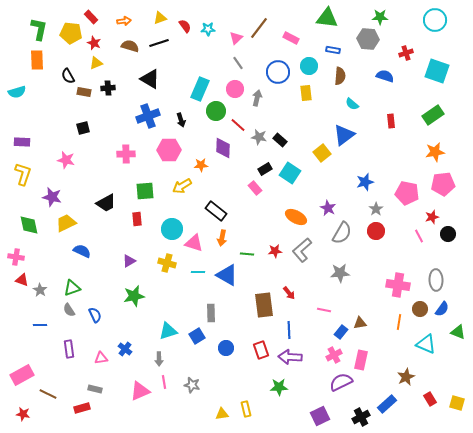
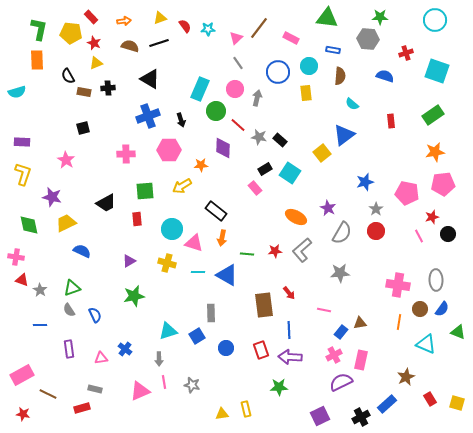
pink star at (66, 160): rotated 18 degrees clockwise
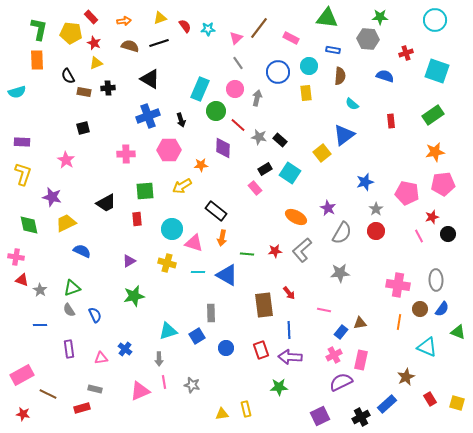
cyan triangle at (426, 344): moved 1 px right, 3 px down
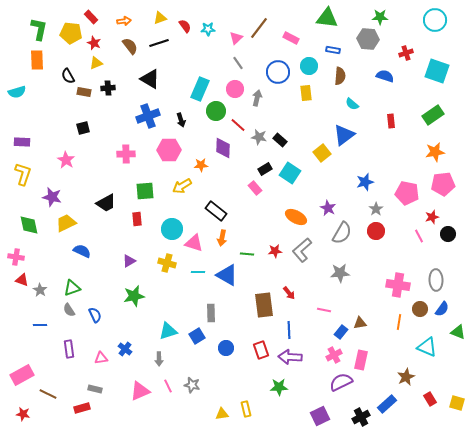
brown semicircle at (130, 46): rotated 36 degrees clockwise
pink line at (164, 382): moved 4 px right, 4 px down; rotated 16 degrees counterclockwise
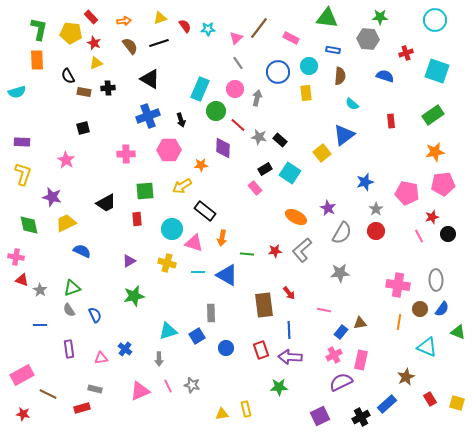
black rectangle at (216, 211): moved 11 px left
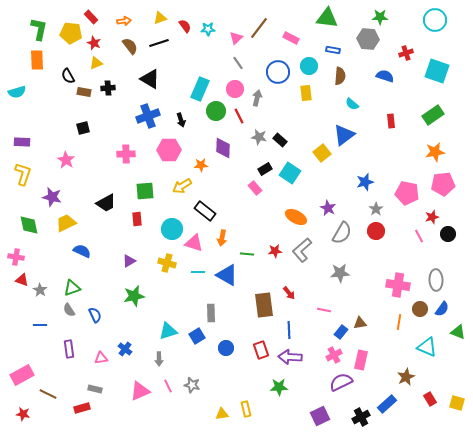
red line at (238, 125): moved 1 px right, 9 px up; rotated 21 degrees clockwise
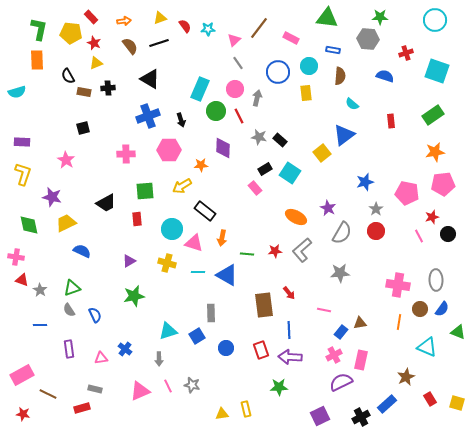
pink triangle at (236, 38): moved 2 px left, 2 px down
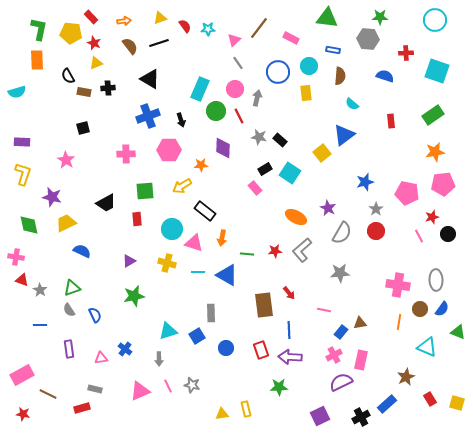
red cross at (406, 53): rotated 16 degrees clockwise
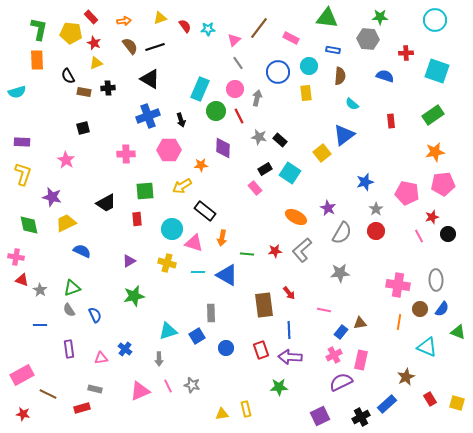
black line at (159, 43): moved 4 px left, 4 px down
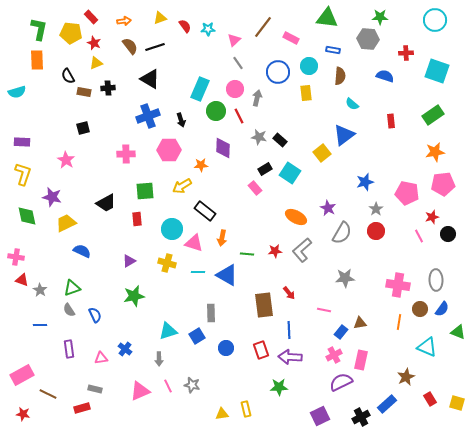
brown line at (259, 28): moved 4 px right, 1 px up
green diamond at (29, 225): moved 2 px left, 9 px up
gray star at (340, 273): moved 5 px right, 5 px down
